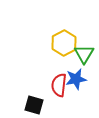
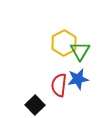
green triangle: moved 4 px left, 3 px up
blue star: moved 2 px right
black square: moved 1 px right; rotated 30 degrees clockwise
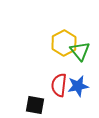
green triangle: rotated 10 degrees counterclockwise
blue star: moved 7 px down
black square: rotated 36 degrees counterclockwise
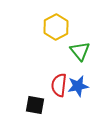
yellow hexagon: moved 8 px left, 16 px up
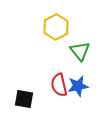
red semicircle: rotated 20 degrees counterclockwise
black square: moved 11 px left, 6 px up
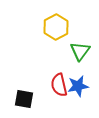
green triangle: rotated 15 degrees clockwise
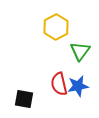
red semicircle: moved 1 px up
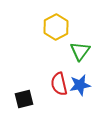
blue star: moved 2 px right, 1 px up
black square: rotated 24 degrees counterclockwise
